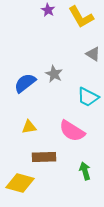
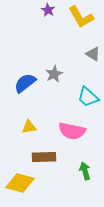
gray star: rotated 18 degrees clockwise
cyan trapezoid: rotated 15 degrees clockwise
pink semicircle: rotated 20 degrees counterclockwise
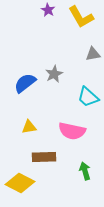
gray triangle: rotated 42 degrees counterclockwise
yellow diamond: rotated 12 degrees clockwise
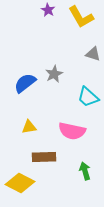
gray triangle: rotated 28 degrees clockwise
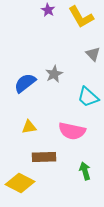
gray triangle: rotated 28 degrees clockwise
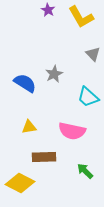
blue semicircle: rotated 70 degrees clockwise
green arrow: rotated 30 degrees counterclockwise
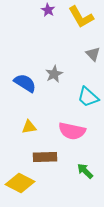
brown rectangle: moved 1 px right
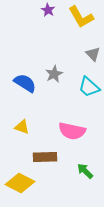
cyan trapezoid: moved 1 px right, 10 px up
yellow triangle: moved 7 px left; rotated 28 degrees clockwise
